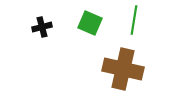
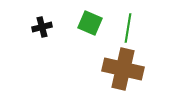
green line: moved 6 px left, 8 px down
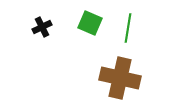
black cross: rotated 12 degrees counterclockwise
brown cross: moved 3 px left, 9 px down
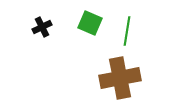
green line: moved 1 px left, 3 px down
brown cross: rotated 24 degrees counterclockwise
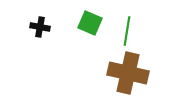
black cross: moved 2 px left; rotated 36 degrees clockwise
brown cross: moved 8 px right, 5 px up; rotated 24 degrees clockwise
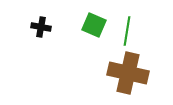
green square: moved 4 px right, 2 px down
black cross: moved 1 px right
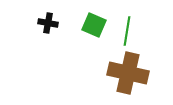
black cross: moved 7 px right, 4 px up
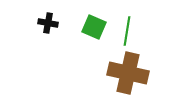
green square: moved 2 px down
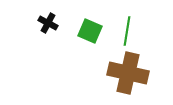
black cross: rotated 18 degrees clockwise
green square: moved 4 px left, 4 px down
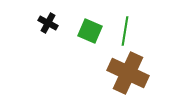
green line: moved 2 px left
brown cross: rotated 12 degrees clockwise
